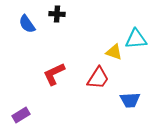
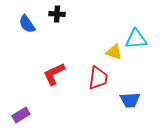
red trapezoid: rotated 25 degrees counterclockwise
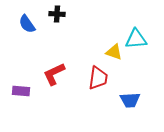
purple rectangle: moved 24 px up; rotated 36 degrees clockwise
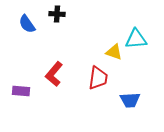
red L-shape: rotated 25 degrees counterclockwise
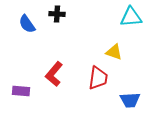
cyan triangle: moved 5 px left, 22 px up
